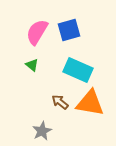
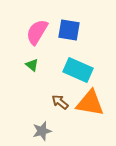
blue square: rotated 25 degrees clockwise
gray star: rotated 12 degrees clockwise
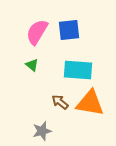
blue square: rotated 15 degrees counterclockwise
cyan rectangle: rotated 20 degrees counterclockwise
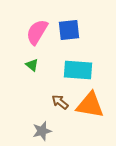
orange triangle: moved 2 px down
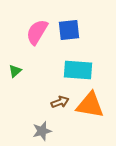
green triangle: moved 17 px left, 6 px down; rotated 40 degrees clockwise
brown arrow: rotated 120 degrees clockwise
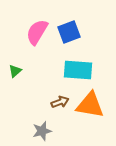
blue square: moved 2 px down; rotated 15 degrees counterclockwise
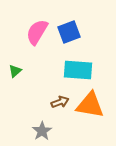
gray star: rotated 18 degrees counterclockwise
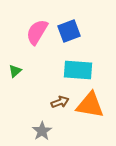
blue square: moved 1 px up
